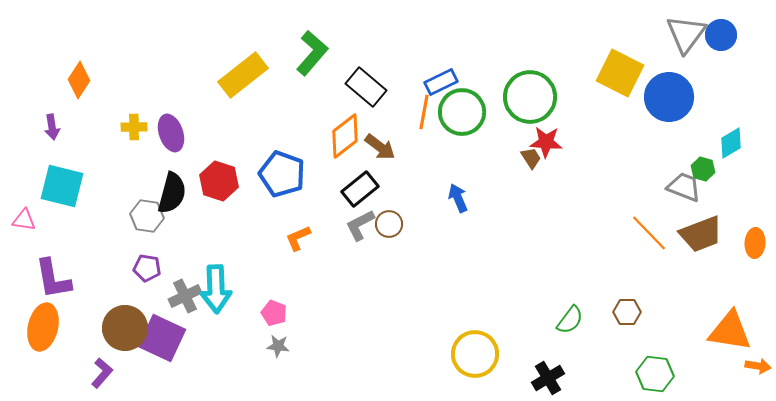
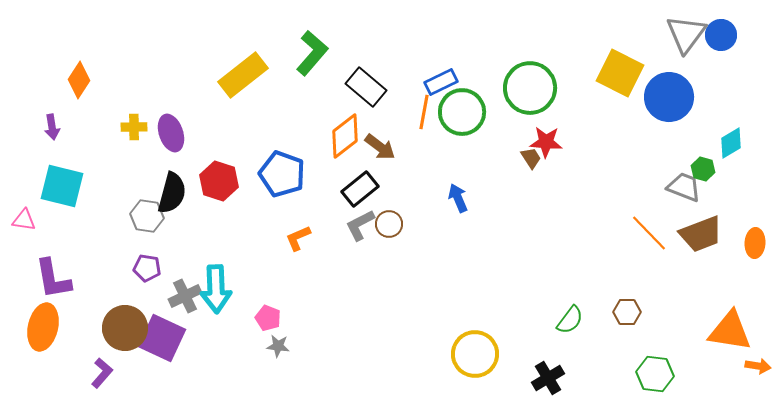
green circle at (530, 97): moved 9 px up
pink pentagon at (274, 313): moved 6 px left, 5 px down
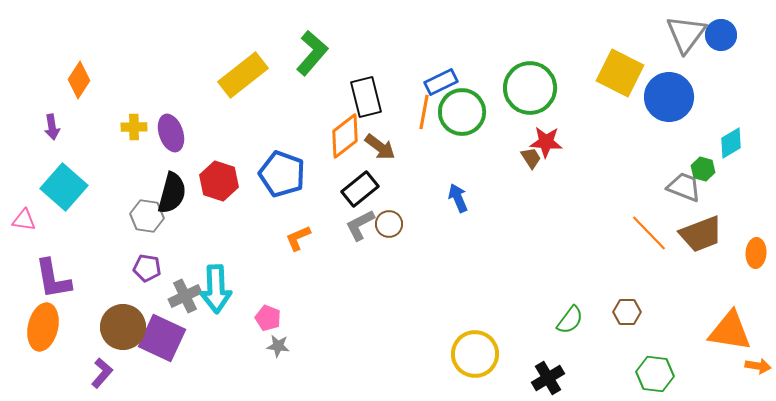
black rectangle at (366, 87): moved 10 px down; rotated 36 degrees clockwise
cyan square at (62, 186): moved 2 px right, 1 px down; rotated 27 degrees clockwise
orange ellipse at (755, 243): moved 1 px right, 10 px down
brown circle at (125, 328): moved 2 px left, 1 px up
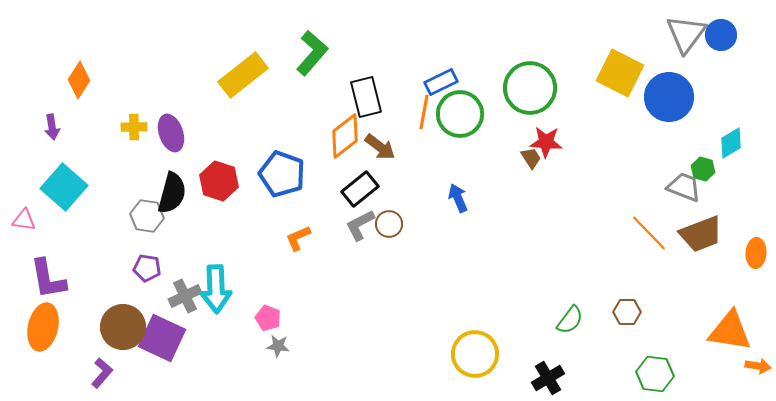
green circle at (462, 112): moved 2 px left, 2 px down
purple L-shape at (53, 279): moved 5 px left
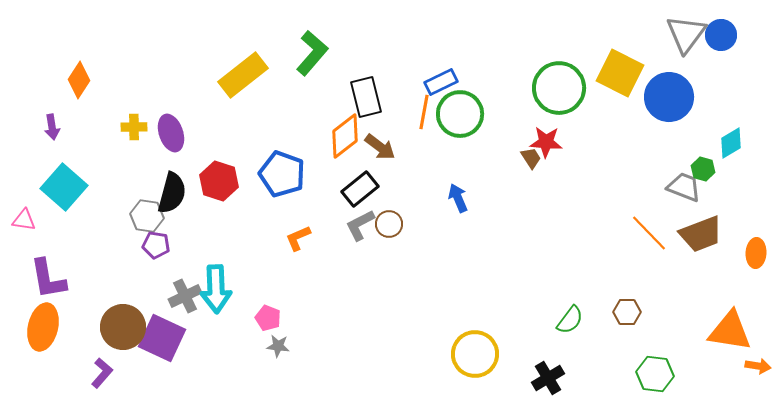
green circle at (530, 88): moved 29 px right
purple pentagon at (147, 268): moved 9 px right, 23 px up
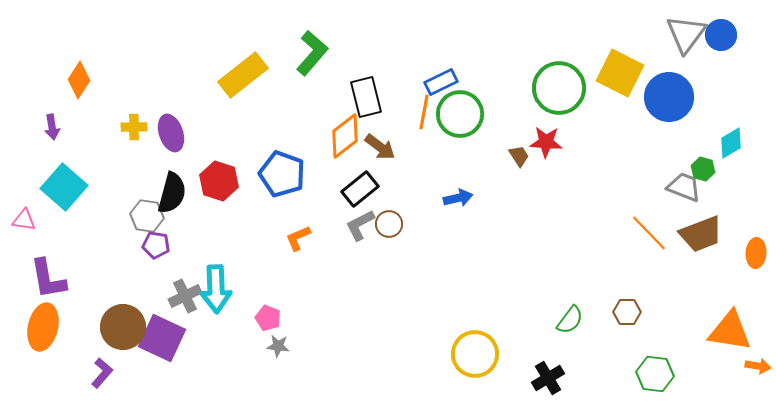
brown trapezoid at (531, 158): moved 12 px left, 2 px up
blue arrow at (458, 198): rotated 100 degrees clockwise
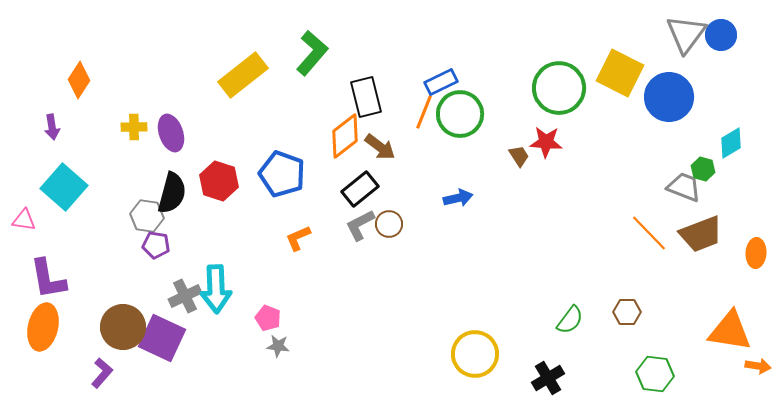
orange line at (424, 112): rotated 12 degrees clockwise
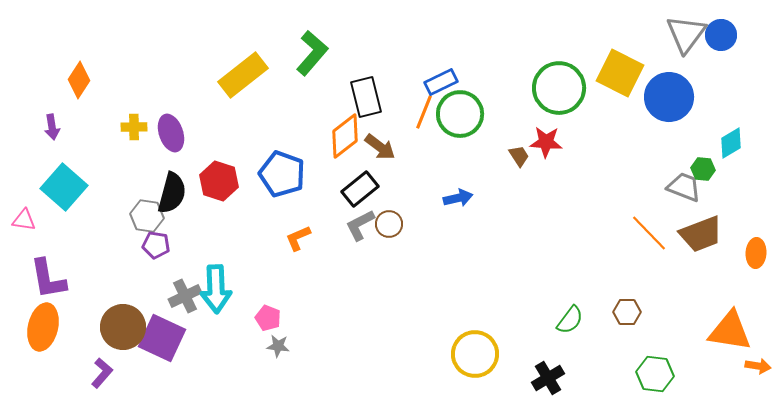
green hexagon at (703, 169): rotated 10 degrees counterclockwise
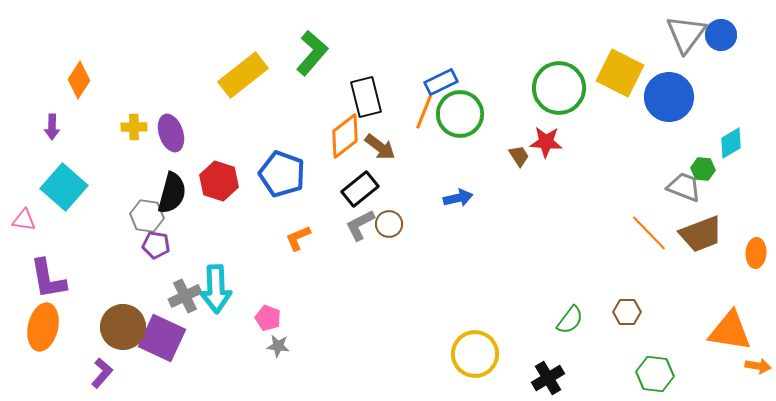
purple arrow at (52, 127): rotated 10 degrees clockwise
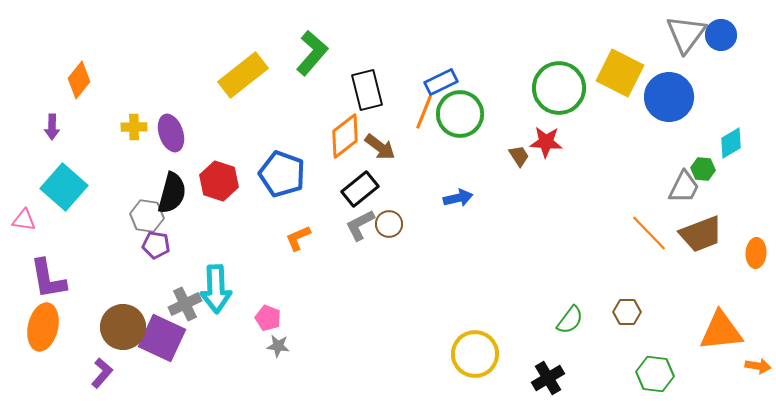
orange diamond at (79, 80): rotated 6 degrees clockwise
black rectangle at (366, 97): moved 1 px right, 7 px up
gray trapezoid at (684, 187): rotated 96 degrees clockwise
gray cross at (185, 296): moved 8 px down
orange triangle at (730, 331): moved 9 px left; rotated 15 degrees counterclockwise
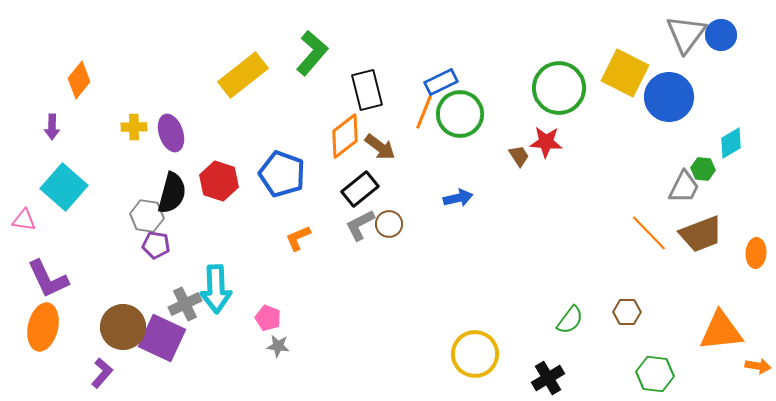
yellow square at (620, 73): moved 5 px right
purple L-shape at (48, 279): rotated 15 degrees counterclockwise
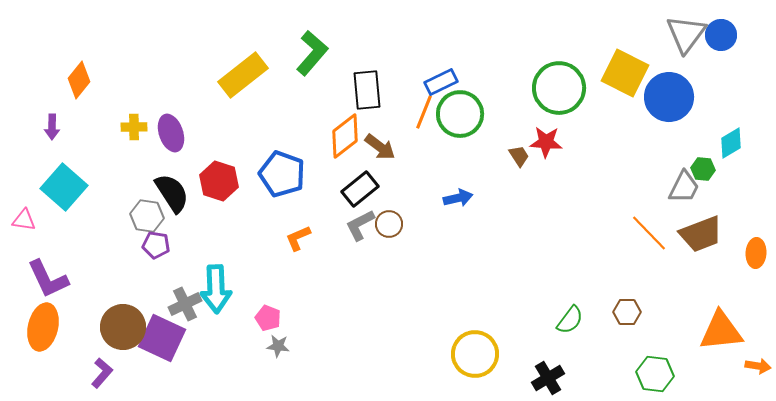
black rectangle at (367, 90): rotated 9 degrees clockwise
black semicircle at (172, 193): rotated 48 degrees counterclockwise
